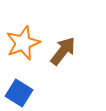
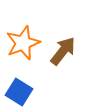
blue square: moved 1 px up
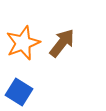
brown arrow: moved 1 px left, 8 px up
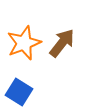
orange star: moved 1 px right
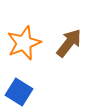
brown arrow: moved 7 px right
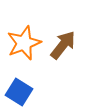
brown arrow: moved 6 px left, 2 px down
